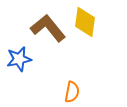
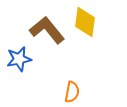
brown L-shape: moved 1 px left, 2 px down
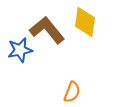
blue star: moved 1 px right, 9 px up
orange semicircle: rotated 10 degrees clockwise
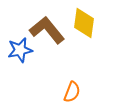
yellow diamond: moved 1 px left, 1 px down
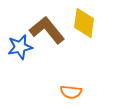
blue star: moved 3 px up
orange semicircle: moved 1 px left; rotated 75 degrees clockwise
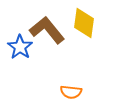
blue star: rotated 25 degrees counterclockwise
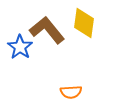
orange semicircle: rotated 10 degrees counterclockwise
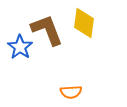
brown L-shape: rotated 18 degrees clockwise
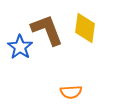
yellow diamond: moved 1 px right, 5 px down
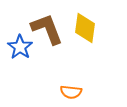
brown L-shape: moved 1 px up
orange semicircle: rotated 10 degrees clockwise
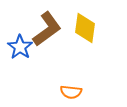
brown L-shape: rotated 75 degrees clockwise
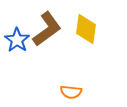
yellow diamond: moved 1 px right, 1 px down
blue star: moved 3 px left, 7 px up
